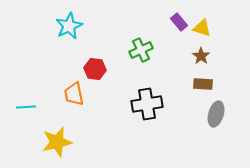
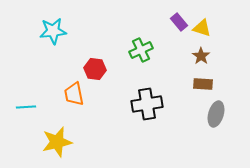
cyan star: moved 16 px left, 5 px down; rotated 20 degrees clockwise
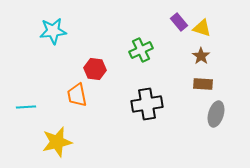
orange trapezoid: moved 3 px right, 1 px down
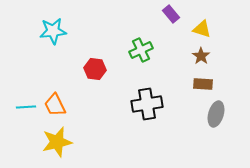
purple rectangle: moved 8 px left, 8 px up
yellow triangle: moved 1 px down
orange trapezoid: moved 22 px left, 10 px down; rotated 15 degrees counterclockwise
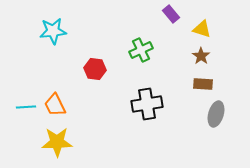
yellow star: rotated 12 degrees clockwise
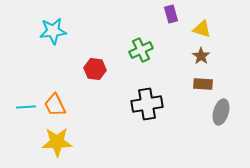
purple rectangle: rotated 24 degrees clockwise
gray ellipse: moved 5 px right, 2 px up
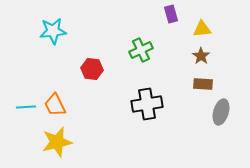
yellow triangle: rotated 24 degrees counterclockwise
red hexagon: moved 3 px left
yellow star: rotated 12 degrees counterclockwise
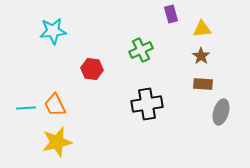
cyan line: moved 1 px down
